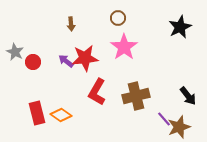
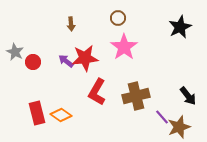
purple line: moved 2 px left, 2 px up
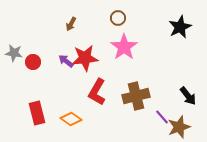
brown arrow: rotated 32 degrees clockwise
gray star: moved 1 px left, 1 px down; rotated 18 degrees counterclockwise
orange diamond: moved 10 px right, 4 px down
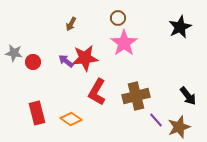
pink star: moved 4 px up
purple line: moved 6 px left, 3 px down
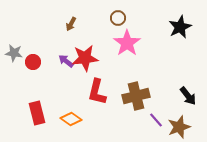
pink star: moved 3 px right
red L-shape: rotated 16 degrees counterclockwise
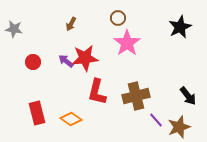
gray star: moved 24 px up
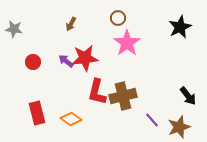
brown cross: moved 13 px left
purple line: moved 4 px left
